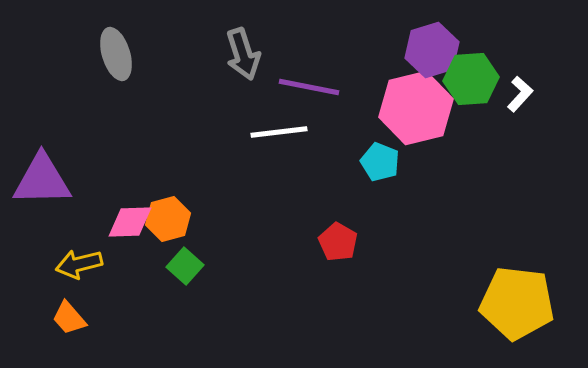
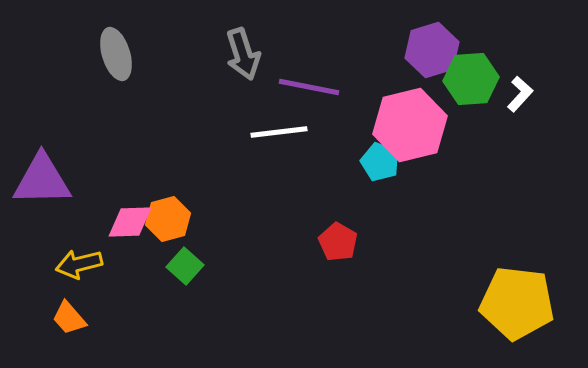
pink hexagon: moved 6 px left, 17 px down
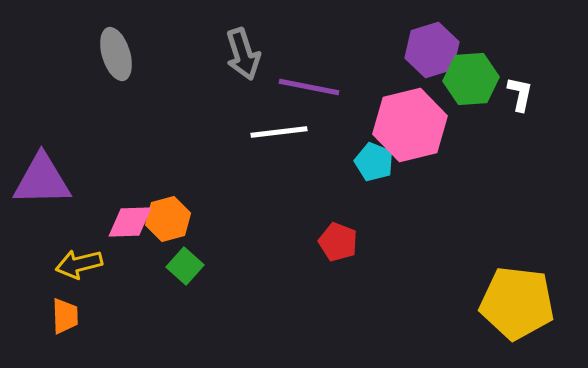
white L-shape: rotated 30 degrees counterclockwise
cyan pentagon: moved 6 px left
red pentagon: rotated 9 degrees counterclockwise
orange trapezoid: moved 4 px left, 2 px up; rotated 141 degrees counterclockwise
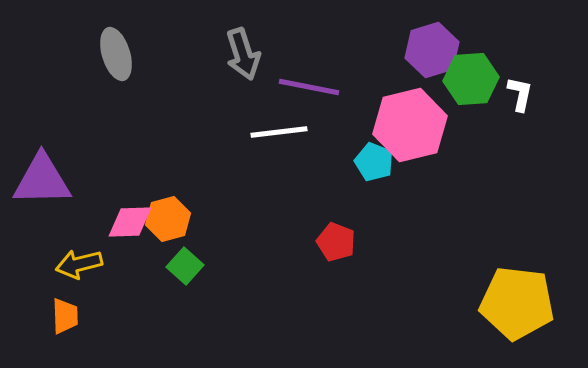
red pentagon: moved 2 px left
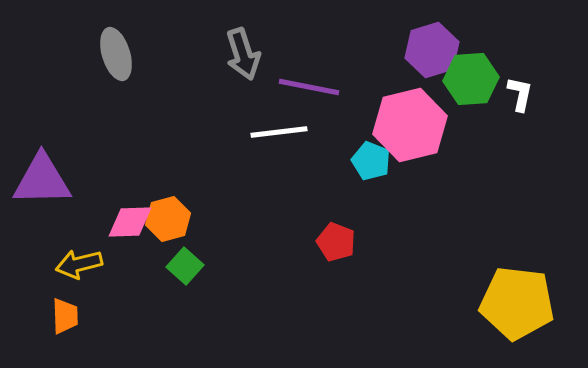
cyan pentagon: moved 3 px left, 1 px up
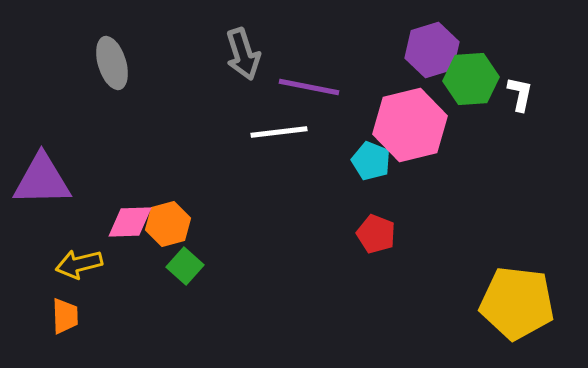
gray ellipse: moved 4 px left, 9 px down
orange hexagon: moved 5 px down
red pentagon: moved 40 px right, 8 px up
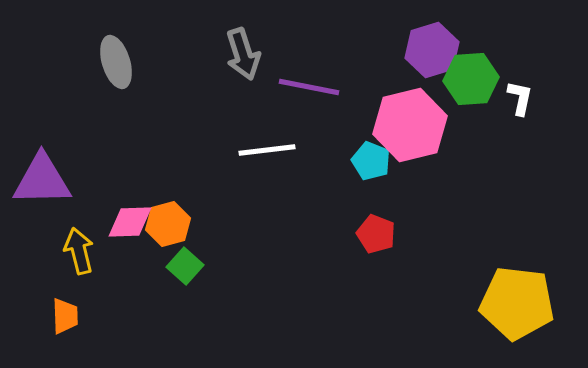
gray ellipse: moved 4 px right, 1 px up
white L-shape: moved 4 px down
white line: moved 12 px left, 18 px down
yellow arrow: moved 13 px up; rotated 90 degrees clockwise
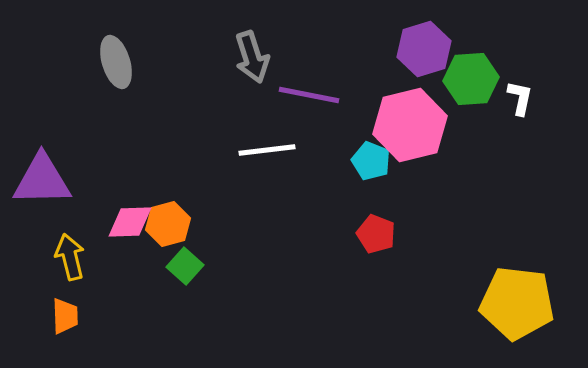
purple hexagon: moved 8 px left, 1 px up
gray arrow: moved 9 px right, 3 px down
purple line: moved 8 px down
yellow arrow: moved 9 px left, 6 px down
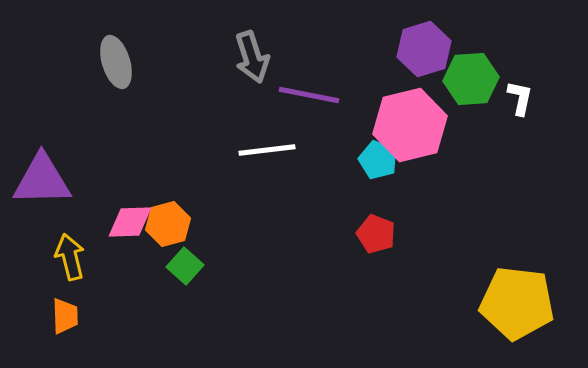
cyan pentagon: moved 7 px right, 1 px up
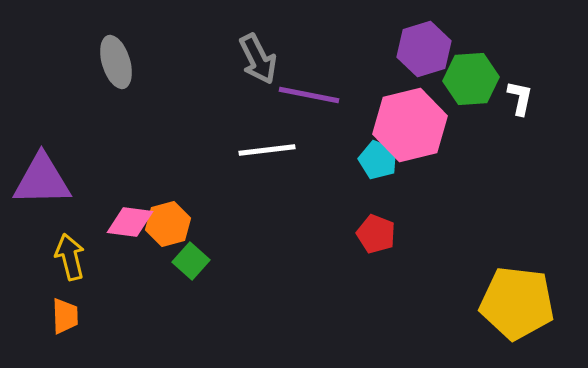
gray arrow: moved 6 px right, 2 px down; rotated 9 degrees counterclockwise
pink diamond: rotated 9 degrees clockwise
green square: moved 6 px right, 5 px up
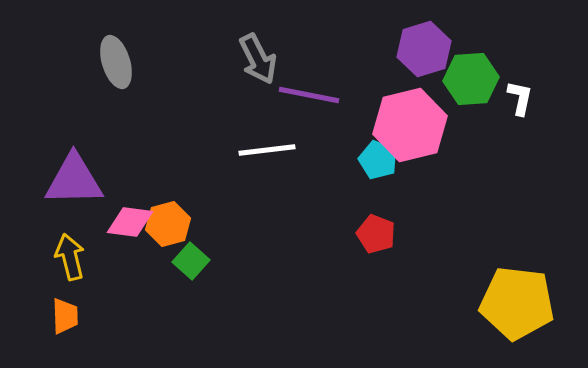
purple triangle: moved 32 px right
